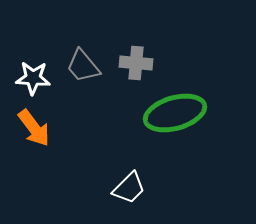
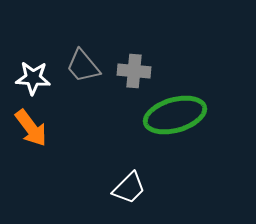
gray cross: moved 2 px left, 8 px down
green ellipse: moved 2 px down
orange arrow: moved 3 px left
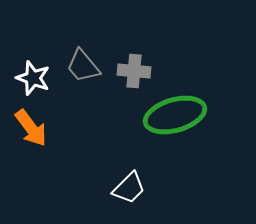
white star: rotated 16 degrees clockwise
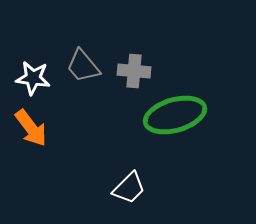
white star: rotated 12 degrees counterclockwise
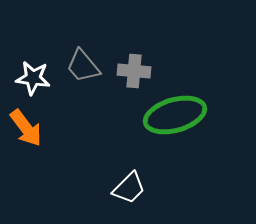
orange arrow: moved 5 px left
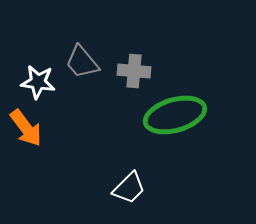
gray trapezoid: moved 1 px left, 4 px up
white star: moved 5 px right, 4 px down
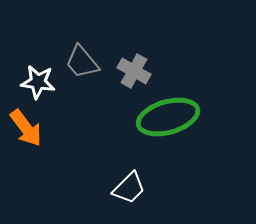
gray cross: rotated 24 degrees clockwise
green ellipse: moved 7 px left, 2 px down
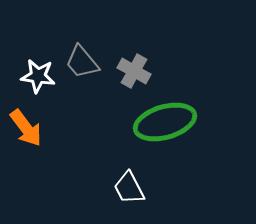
white star: moved 6 px up
green ellipse: moved 3 px left, 5 px down
white trapezoid: rotated 108 degrees clockwise
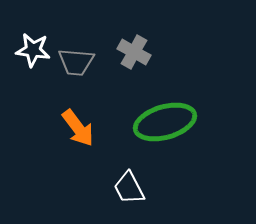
gray trapezoid: moved 6 px left; rotated 45 degrees counterclockwise
gray cross: moved 19 px up
white star: moved 5 px left, 26 px up
orange arrow: moved 52 px right
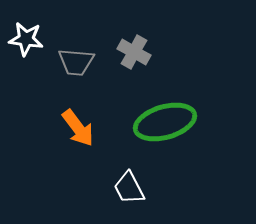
white star: moved 7 px left, 11 px up
